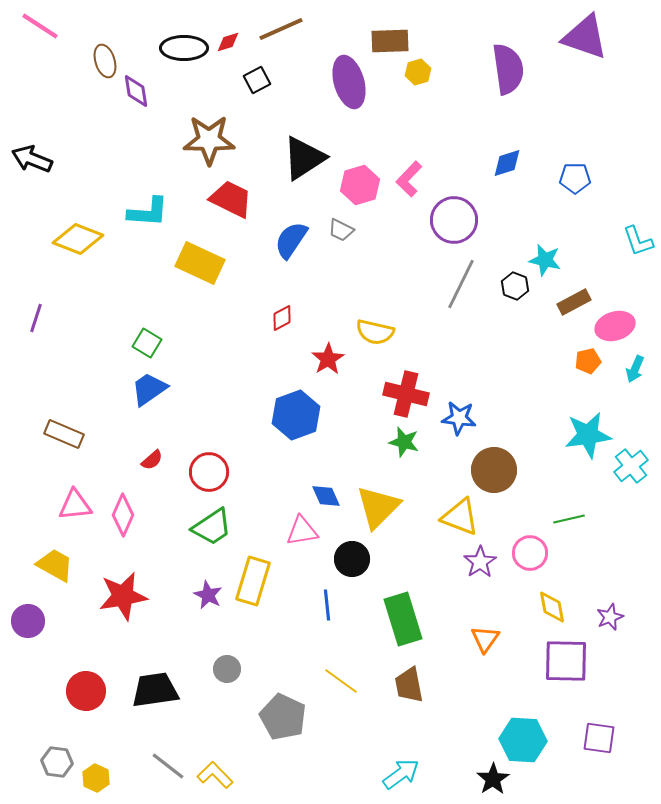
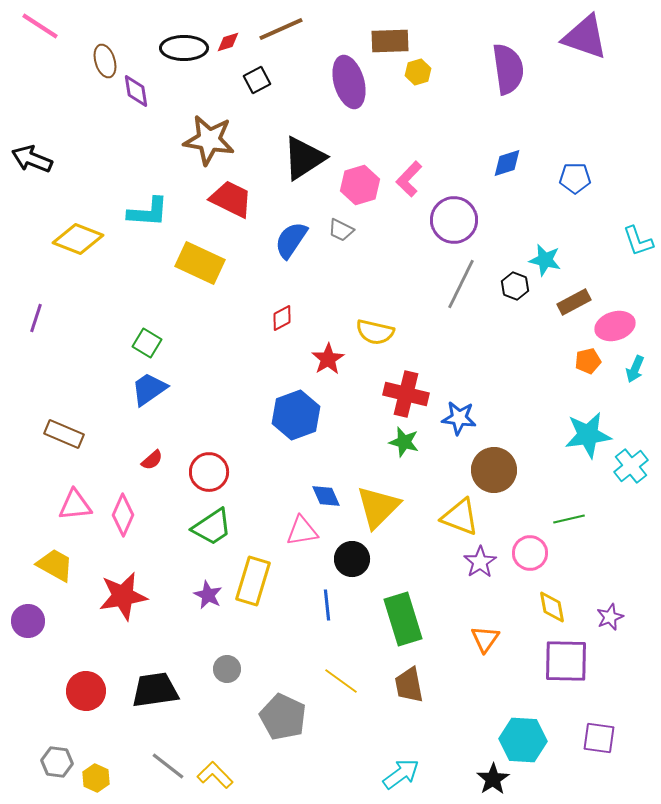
brown star at (209, 140): rotated 9 degrees clockwise
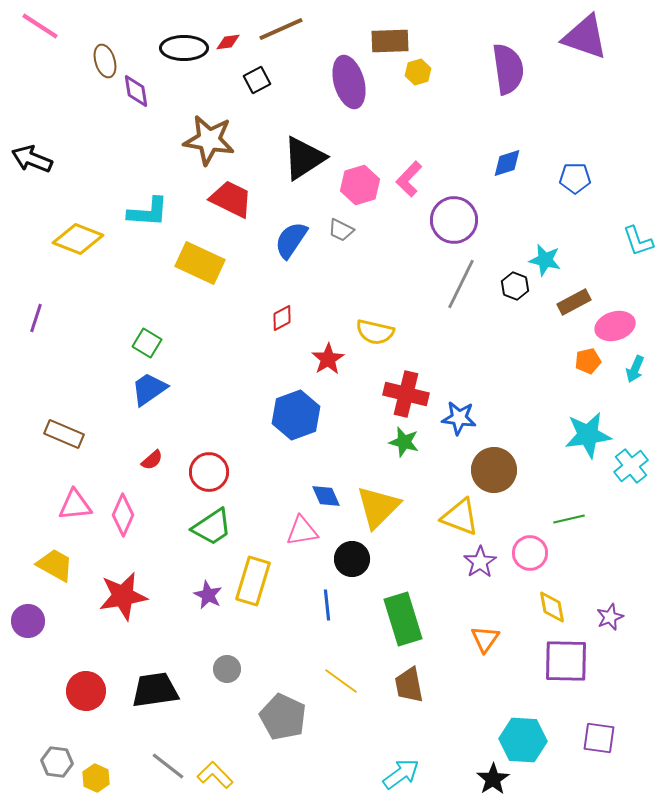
red diamond at (228, 42): rotated 10 degrees clockwise
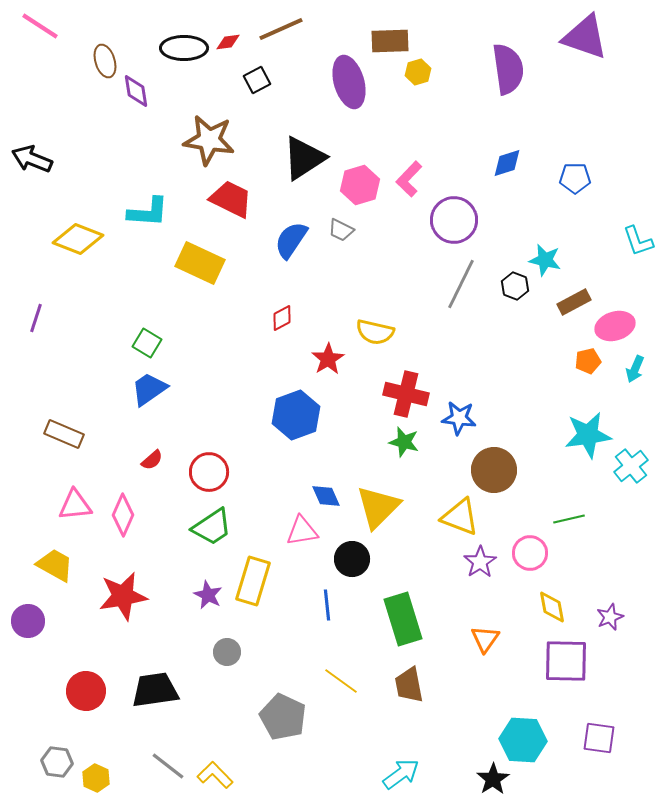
gray circle at (227, 669): moved 17 px up
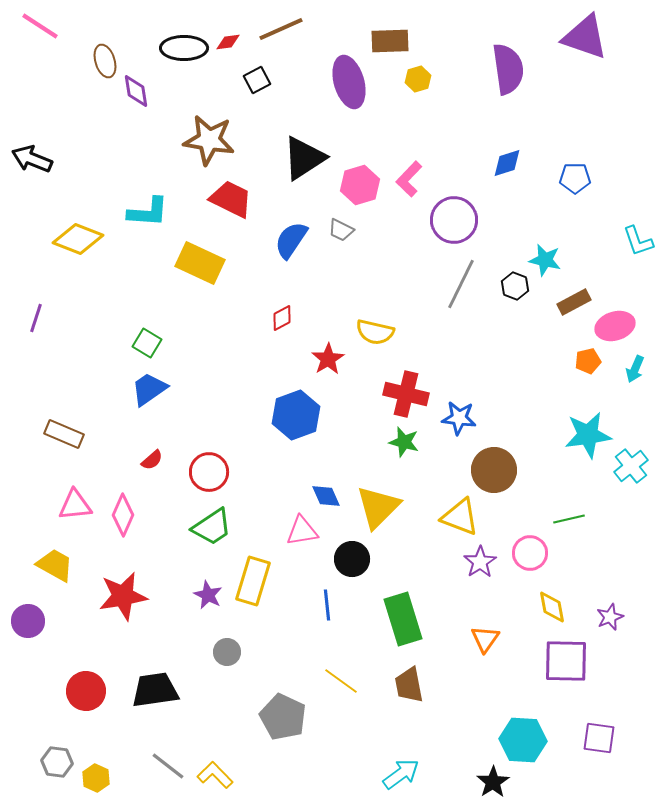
yellow hexagon at (418, 72): moved 7 px down
black star at (493, 779): moved 3 px down
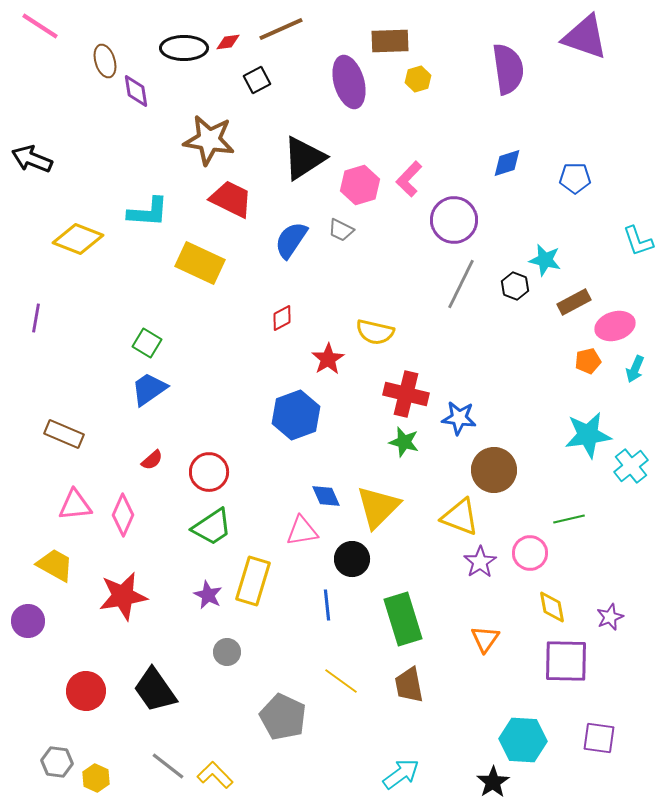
purple line at (36, 318): rotated 8 degrees counterclockwise
black trapezoid at (155, 690): rotated 117 degrees counterclockwise
